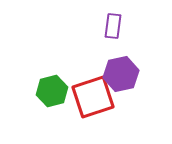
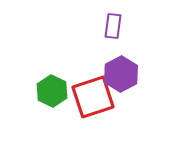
purple hexagon: rotated 16 degrees counterclockwise
green hexagon: rotated 20 degrees counterclockwise
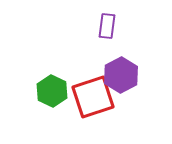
purple rectangle: moved 6 px left
purple hexagon: moved 1 px down
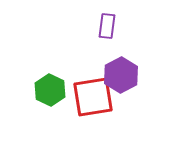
green hexagon: moved 2 px left, 1 px up
red square: rotated 9 degrees clockwise
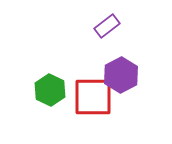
purple rectangle: rotated 45 degrees clockwise
red square: rotated 9 degrees clockwise
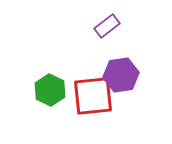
purple hexagon: rotated 20 degrees clockwise
red square: moved 1 px up; rotated 6 degrees counterclockwise
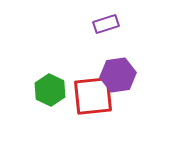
purple rectangle: moved 1 px left, 2 px up; rotated 20 degrees clockwise
purple hexagon: moved 3 px left
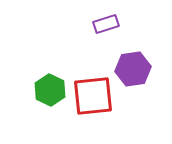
purple hexagon: moved 15 px right, 6 px up
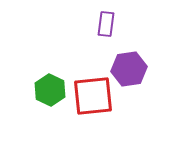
purple rectangle: rotated 65 degrees counterclockwise
purple hexagon: moved 4 px left
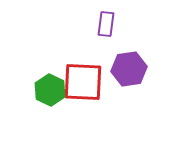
red square: moved 10 px left, 14 px up; rotated 9 degrees clockwise
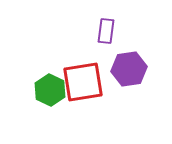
purple rectangle: moved 7 px down
red square: rotated 12 degrees counterclockwise
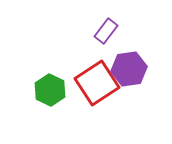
purple rectangle: rotated 30 degrees clockwise
red square: moved 14 px right, 1 px down; rotated 24 degrees counterclockwise
